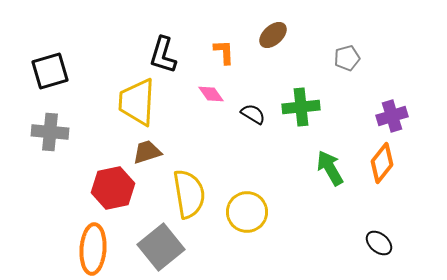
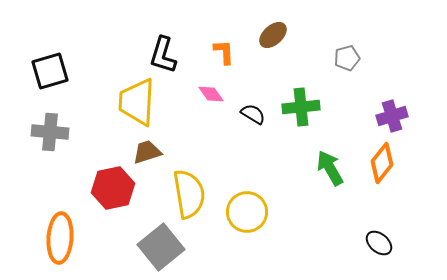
orange ellipse: moved 33 px left, 11 px up
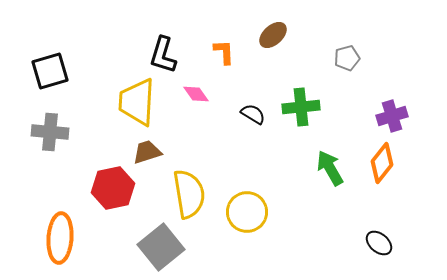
pink diamond: moved 15 px left
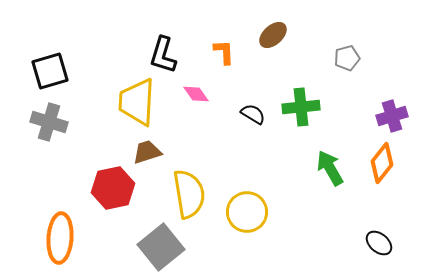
gray cross: moved 1 px left, 10 px up; rotated 12 degrees clockwise
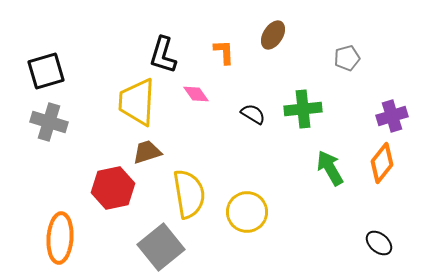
brown ellipse: rotated 16 degrees counterclockwise
black square: moved 4 px left
green cross: moved 2 px right, 2 px down
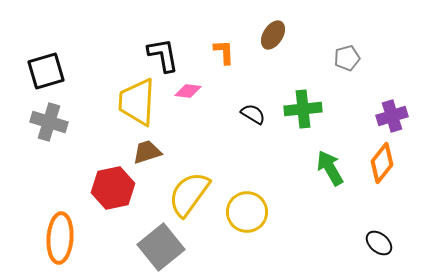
black L-shape: rotated 153 degrees clockwise
pink diamond: moved 8 px left, 3 px up; rotated 48 degrees counterclockwise
yellow semicircle: rotated 135 degrees counterclockwise
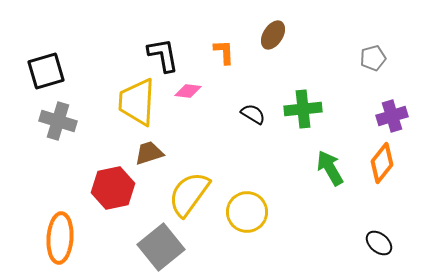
gray pentagon: moved 26 px right
gray cross: moved 9 px right, 1 px up
brown trapezoid: moved 2 px right, 1 px down
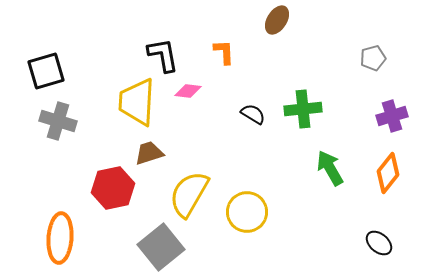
brown ellipse: moved 4 px right, 15 px up
orange diamond: moved 6 px right, 10 px down
yellow semicircle: rotated 6 degrees counterclockwise
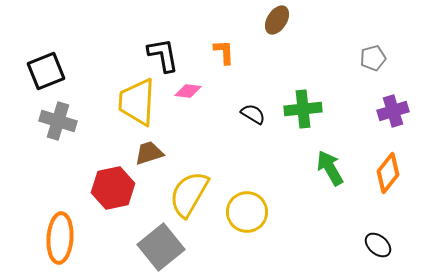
black square: rotated 6 degrees counterclockwise
purple cross: moved 1 px right, 5 px up
black ellipse: moved 1 px left, 2 px down
